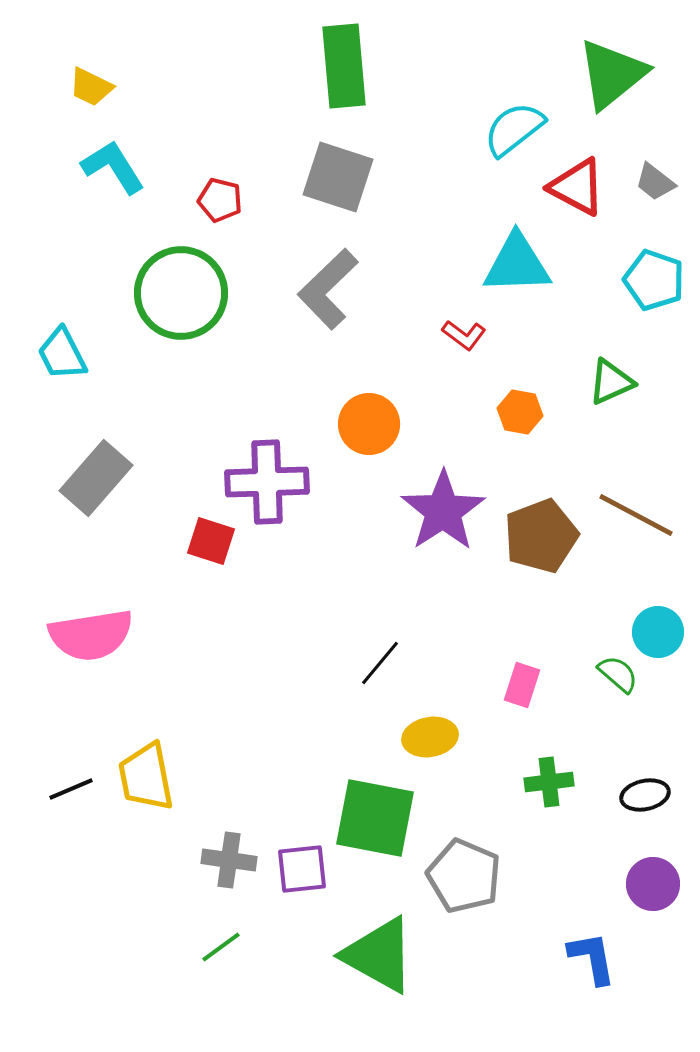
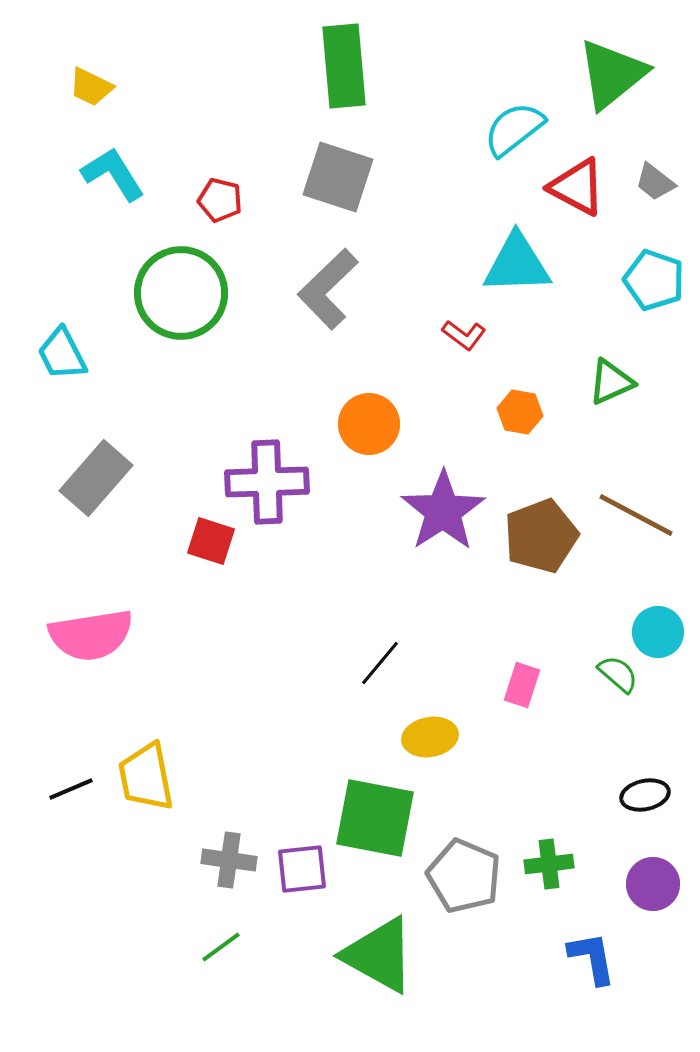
cyan L-shape at (113, 167): moved 7 px down
green cross at (549, 782): moved 82 px down
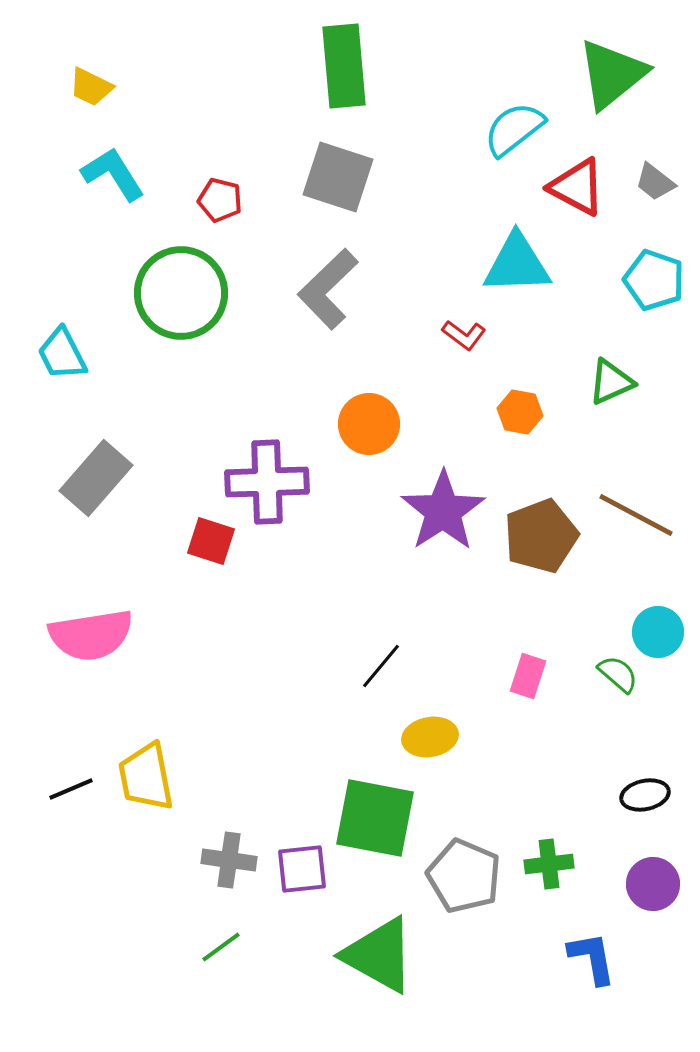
black line at (380, 663): moved 1 px right, 3 px down
pink rectangle at (522, 685): moved 6 px right, 9 px up
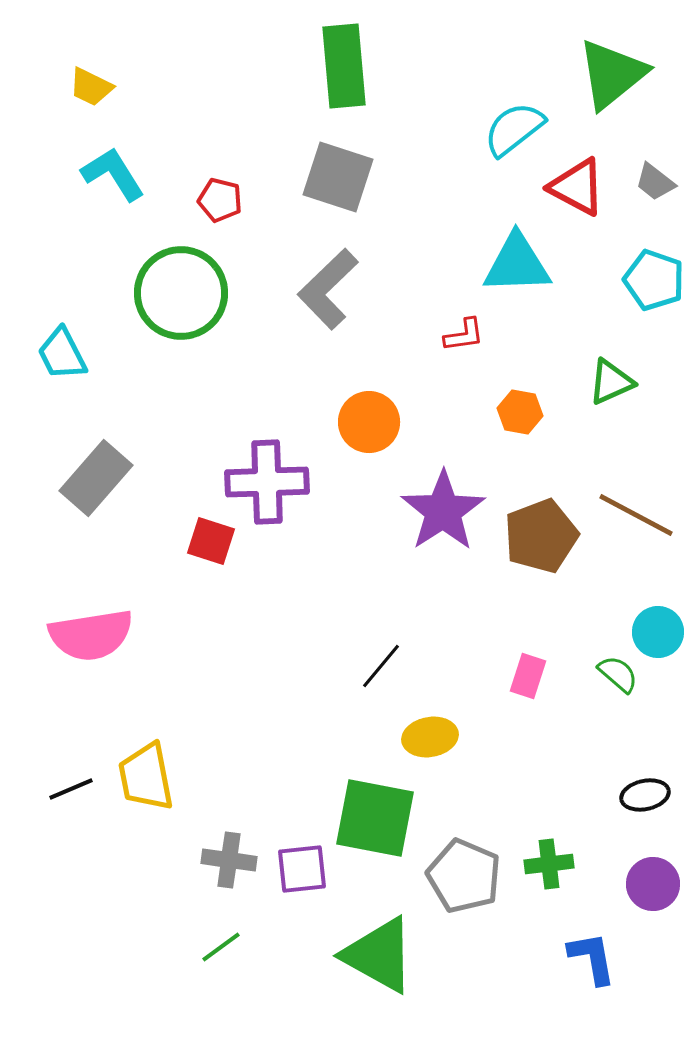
red L-shape at (464, 335): rotated 45 degrees counterclockwise
orange circle at (369, 424): moved 2 px up
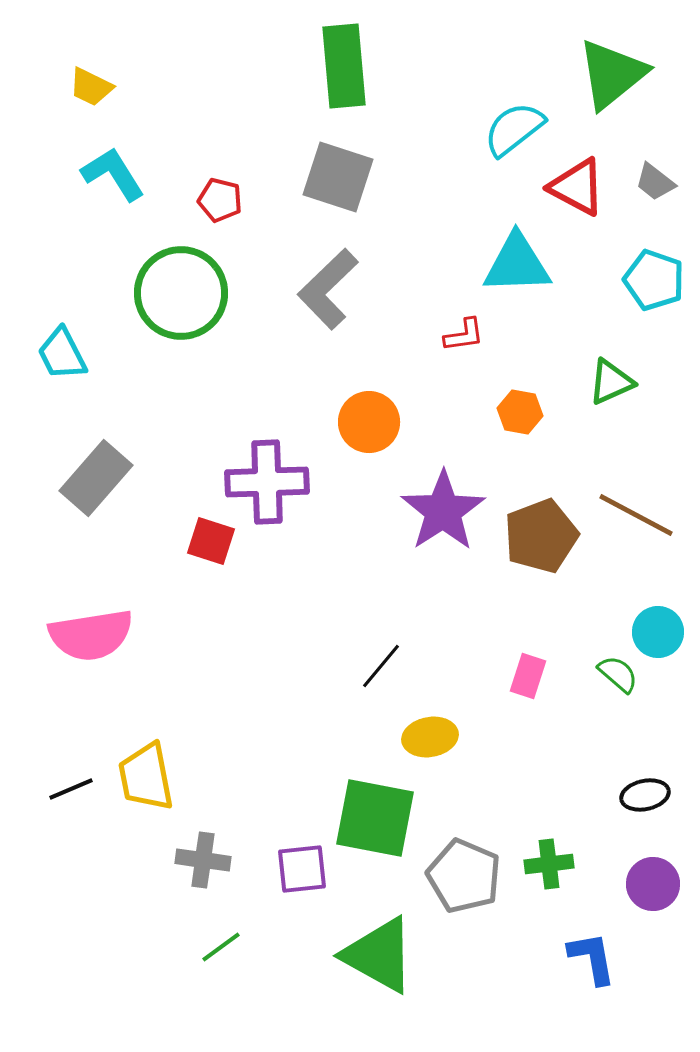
gray cross at (229, 860): moved 26 px left
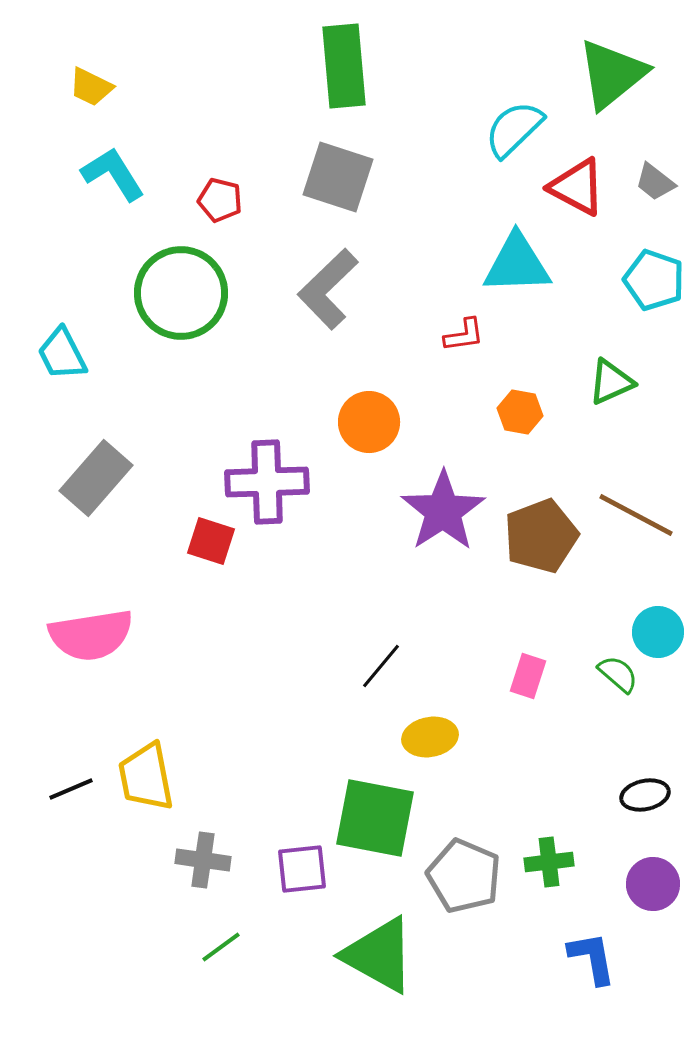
cyan semicircle at (514, 129): rotated 6 degrees counterclockwise
green cross at (549, 864): moved 2 px up
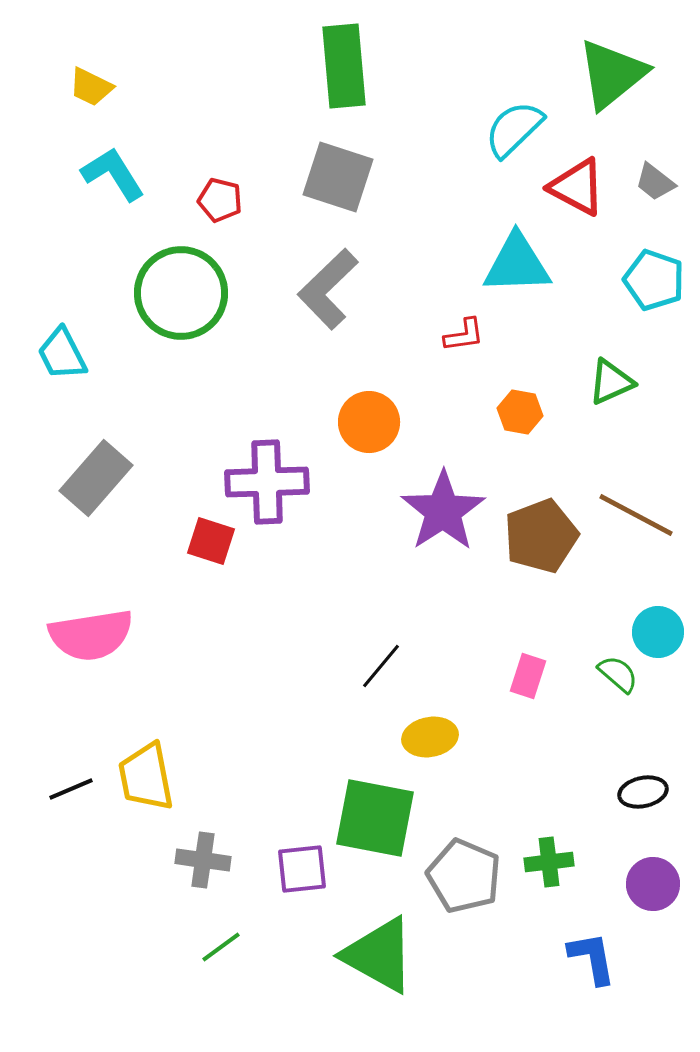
black ellipse at (645, 795): moved 2 px left, 3 px up
